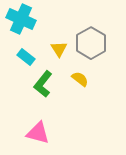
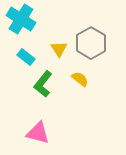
cyan cross: rotated 8 degrees clockwise
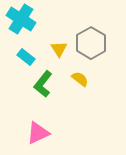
pink triangle: rotated 40 degrees counterclockwise
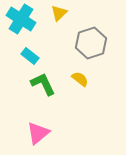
gray hexagon: rotated 12 degrees clockwise
yellow triangle: moved 36 px up; rotated 18 degrees clockwise
cyan rectangle: moved 4 px right, 1 px up
green L-shape: rotated 116 degrees clockwise
pink triangle: rotated 15 degrees counterclockwise
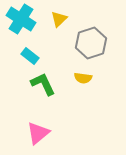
yellow triangle: moved 6 px down
yellow semicircle: moved 3 px right, 1 px up; rotated 150 degrees clockwise
